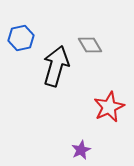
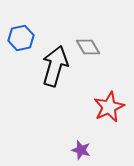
gray diamond: moved 2 px left, 2 px down
black arrow: moved 1 px left
purple star: rotated 30 degrees counterclockwise
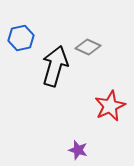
gray diamond: rotated 35 degrees counterclockwise
red star: moved 1 px right, 1 px up
purple star: moved 3 px left
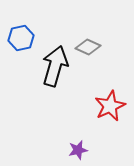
purple star: rotated 30 degrees counterclockwise
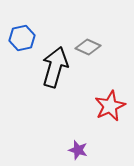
blue hexagon: moved 1 px right
black arrow: moved 1 px down
purple star: rotated 30 degrees clockwise
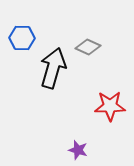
blue hexagon: rotated 15 degrees clockwise
black arrow: moved 2 px left, 1 px down
red star: rotated 24 degrees clockwise
